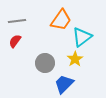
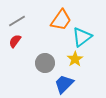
gray line: rotated 24 degrees counterclockwise
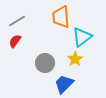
orange trapezoid: moved 3 px up; rotated 140 degrees clockwise
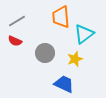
cyan triangle: moved 2 px right, 3 px up
red semicircle: rotated 104 degrees counterclockwise
yellow star: rotated 14 degrees clockwise
gray circle: moved 10 px up
blue trapezoid: rotated 70 degrees clockwise
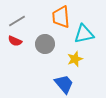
cyan triangle: rotated 25 degrees clockwise
gray circle: moved 9 px up
blue trapezoid: rotated 25 degrees clockwise
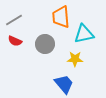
gray line: moved 3 px left, 1 px up
yellow star: rotated 21 degrees clockwise
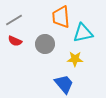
cyan triangle: moved 1 px left, 1 px up
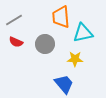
red semicircle: moved 1 px right, 1 px down
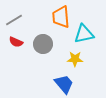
cyan triangle: moved 1 px right, 1 px down
gray circle: moved 2 px left
